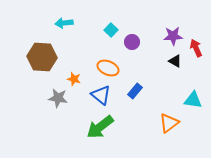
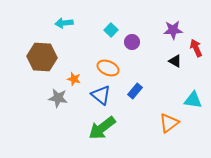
purple star: moved 6 px up
green arrow: moved 2 px right, 1 px down
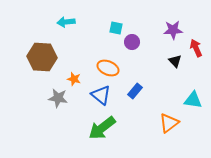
cyan arrow: moved 2 px right, 1 px up
cyan square: moved 5 px right, 2 px up; rotated 32 degrees counterclockwise
black triangle: rotated 16 degrees clockwise
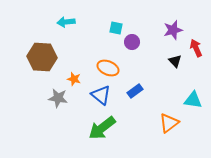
purple star: rotated 12 degrees counterclockwise
blue rectangle: rotated 14 degrees clockwise
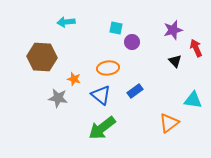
orange ellipse: rotated 30 degrees counterclockwise
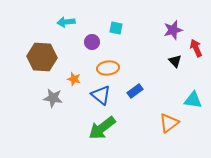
purple circle: moved 40 px left
gray star: moved 5 px left
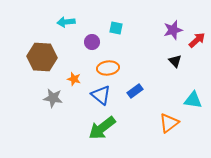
red arrow: moved 1 px right, 8 px up; rotated 72 degrees clockwise
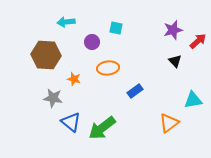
red arrow: moved 1 px right, 1 px down
brown hexagon: moved 4 px right, 2 px up
blue triangle: moved 30 px left, 27 px down
cyan triangle: rotated 18 degrees counterclockwise
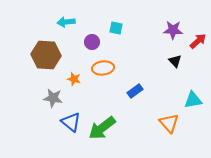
purple star: rotated 18 degrees clockwise
orange ellipse: moved 5 px left
orange triangle: rotated 35 degrees counterclockwise
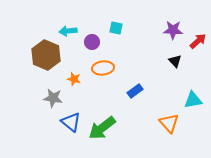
cyan arrow: moved 2 px right, 9 px down
brown hexagon: rotated 20 degrees clockwise
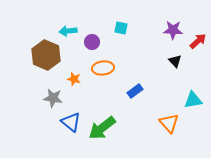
cyan square: moved 5 px right
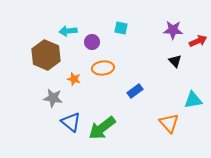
red arrow: rotated 18 degrees clockwise
